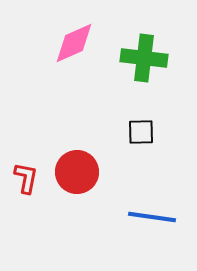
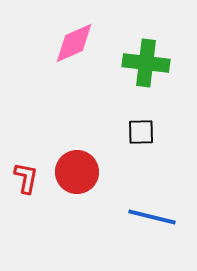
green cross: moved 2 px right, 5 px down
blue line: rotated 6 degrees clockwise
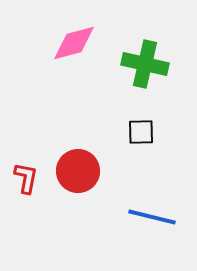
pink diamond: rotated 9 degrees clockwise
green cross: moved 1 px left, 1 px down; rotated 6 degrees clockwise
red circle: moved 1 px right, 1 px up
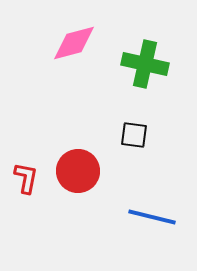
black square: moved 7 px left, 3 px down; rotated 8 degrees clockwise
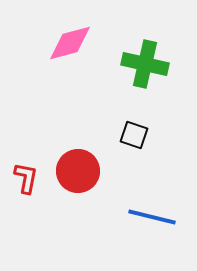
pink diamond: moved 4 px left
black square: rotated 12 degrees clockwise
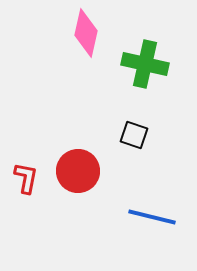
pink diamond: moved 16 px right, 10 px up; rotated 63 degrees counterclockwise
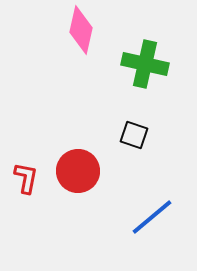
pink diamond: moved 5 px left, 3 px up
blue line: rotated 54 degrees counterclockwise
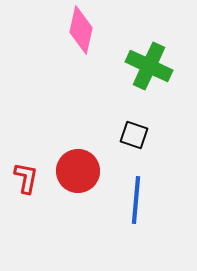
green cross: moved 4 px right, 2 px down; rotated 12 degrees clockwise
blue line: moved 16 px left, 17 px up; rotated 45 degrees counterclockwise
